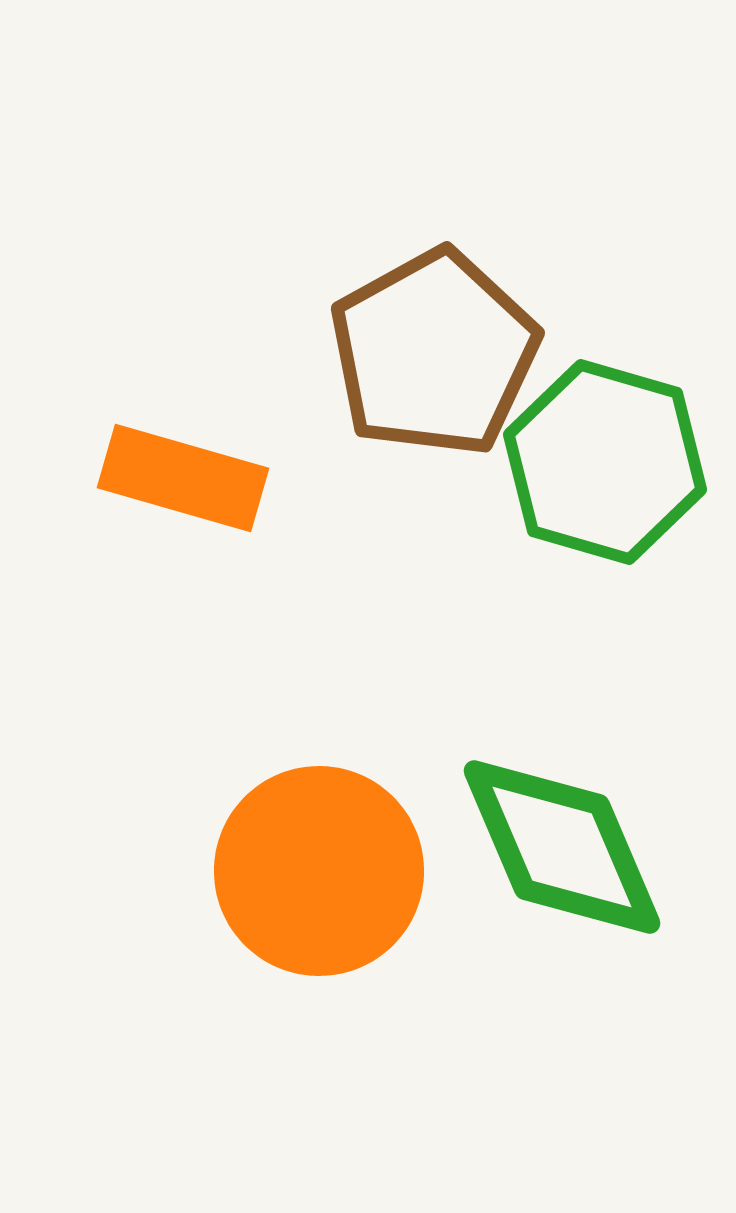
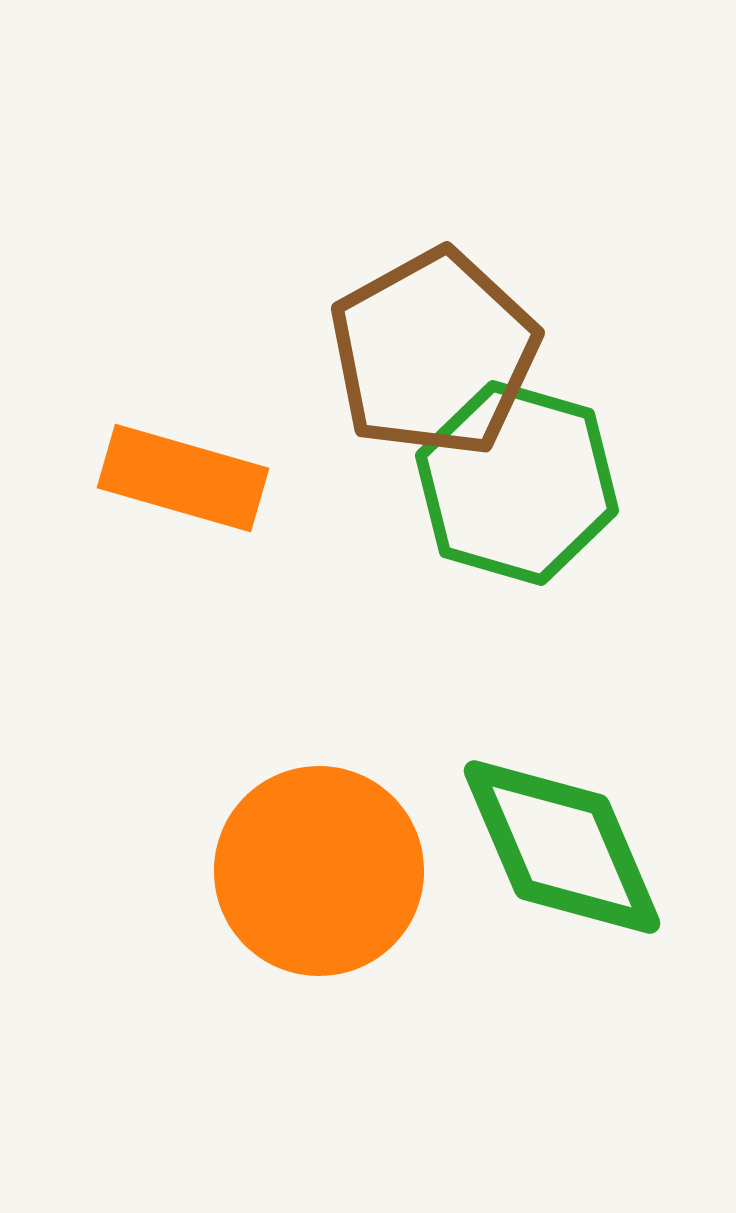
green hexagon: moved 88 px left, 21 px down
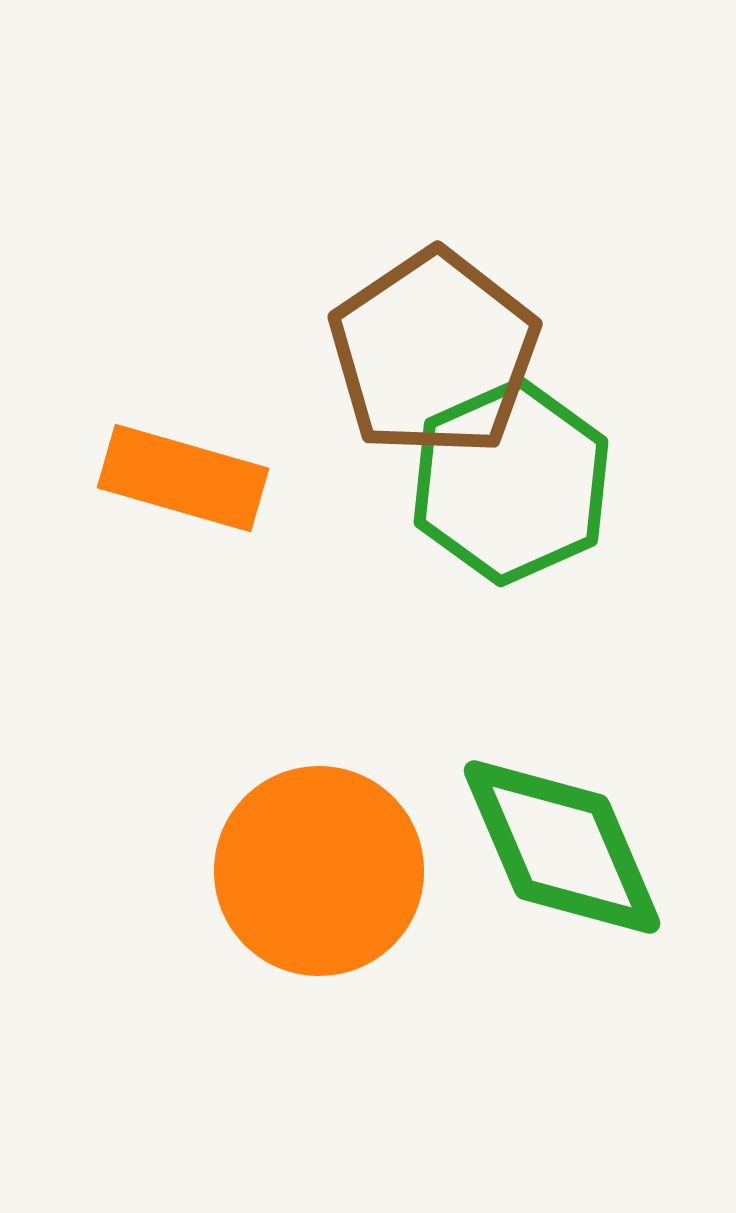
brown pentagon: rotated 5 degrees counterclockwise
green hexagon: moved 6 px left, 1 px up; rotated 20 degrees clockwise
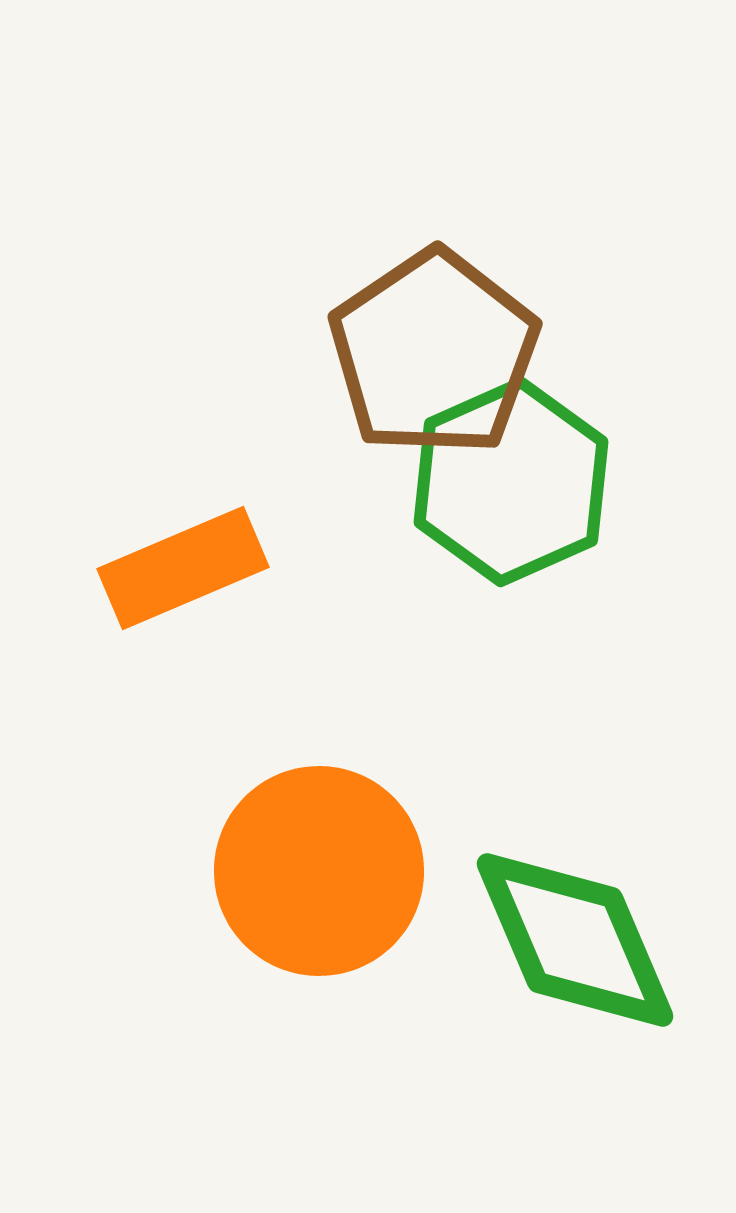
orange rectangle: moved 90 px down; rotated 39 degrees counterclockwise
green diamond: moved 13 px right, 93 px down
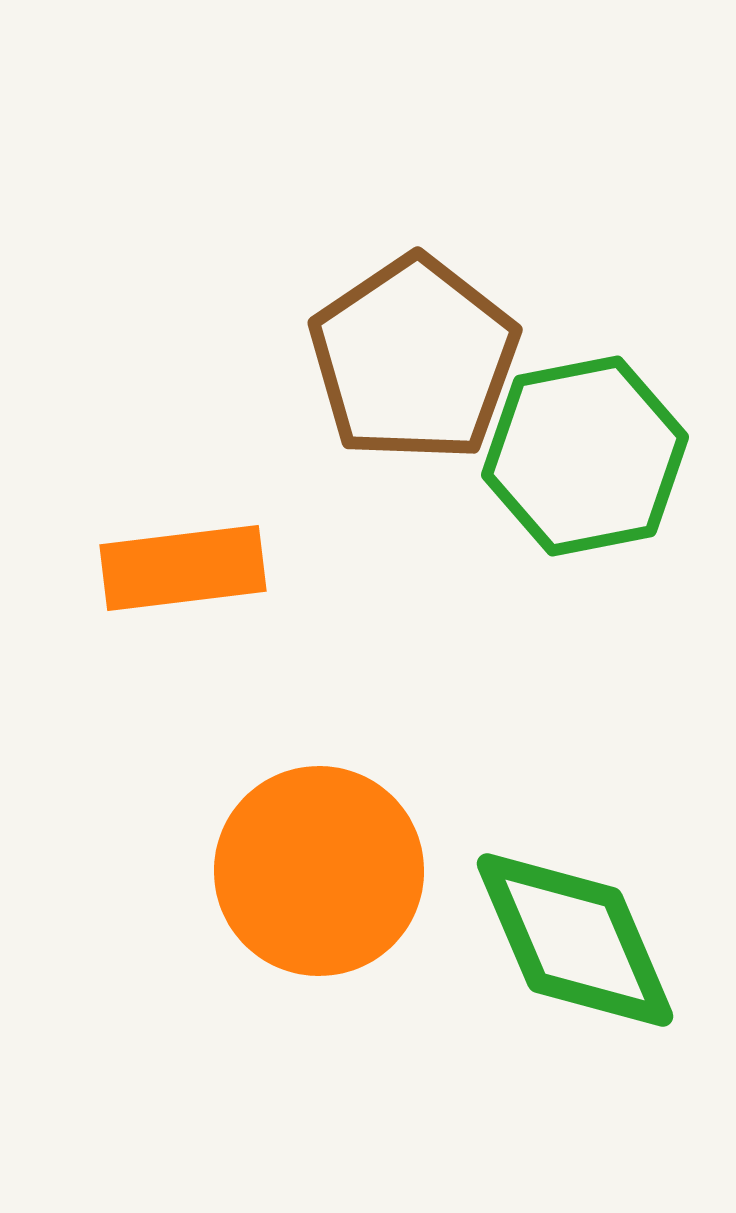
brown pentagon: moved 20 px left, 6 px down
green hexagon: moved 74 px right, 26 px up; rotated 13 degrees clockwise
orange rectangle: rotated 16 degrees clockwise
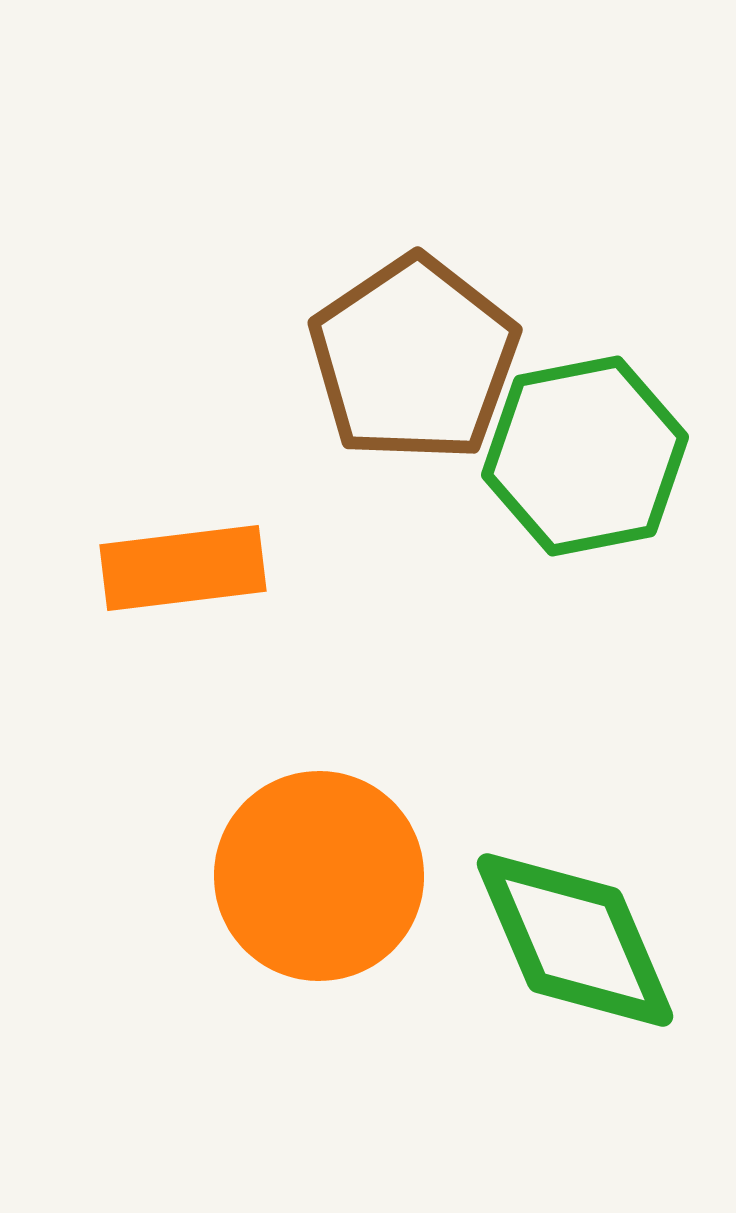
orange circle: moved 5 px down
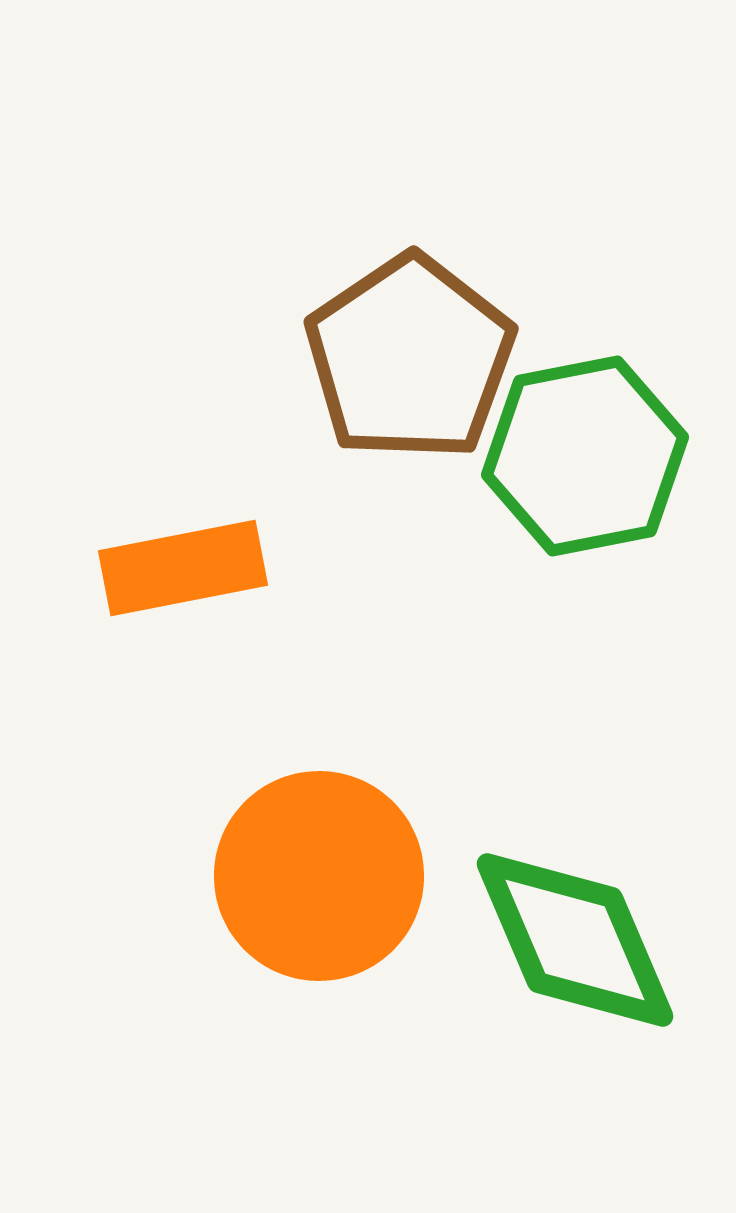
brown pentagon: moved 4 px left, 1 px up
orange rectangle: rotated 4 degrees counterclockwise
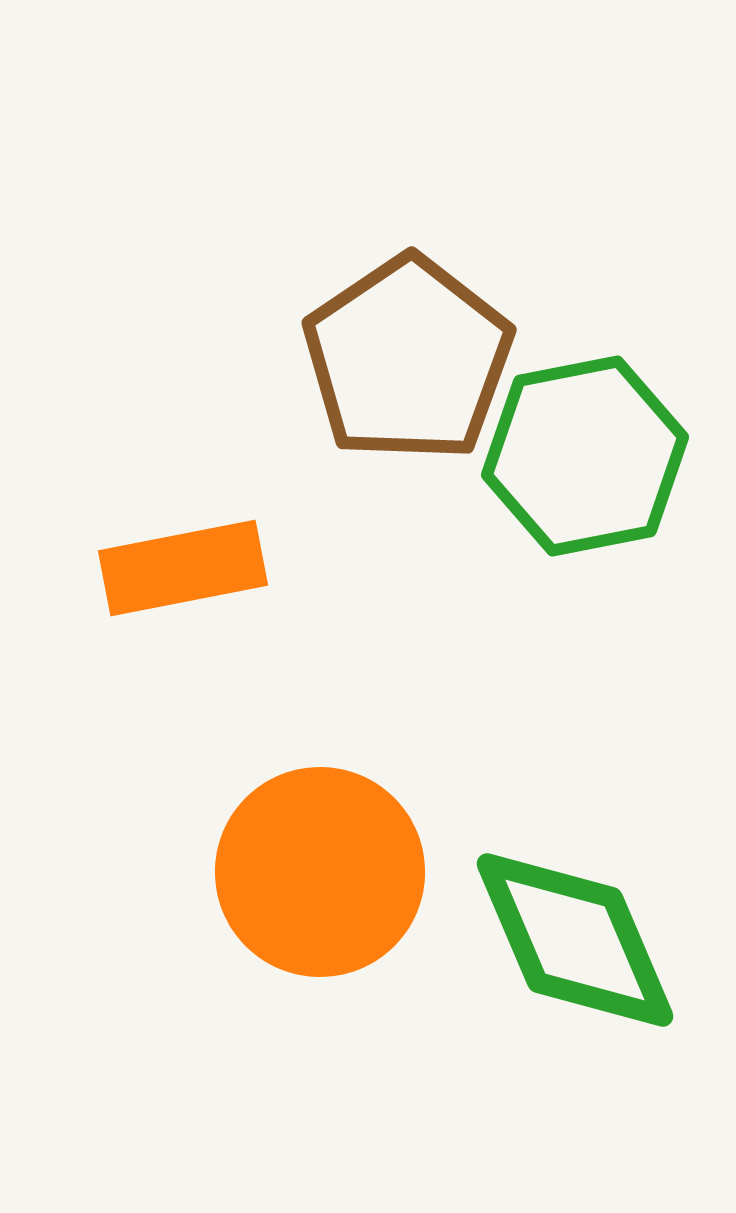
brown pentagon: moved 2 px left, 1 px down
orange circle: moved 1 px right, 4 px up
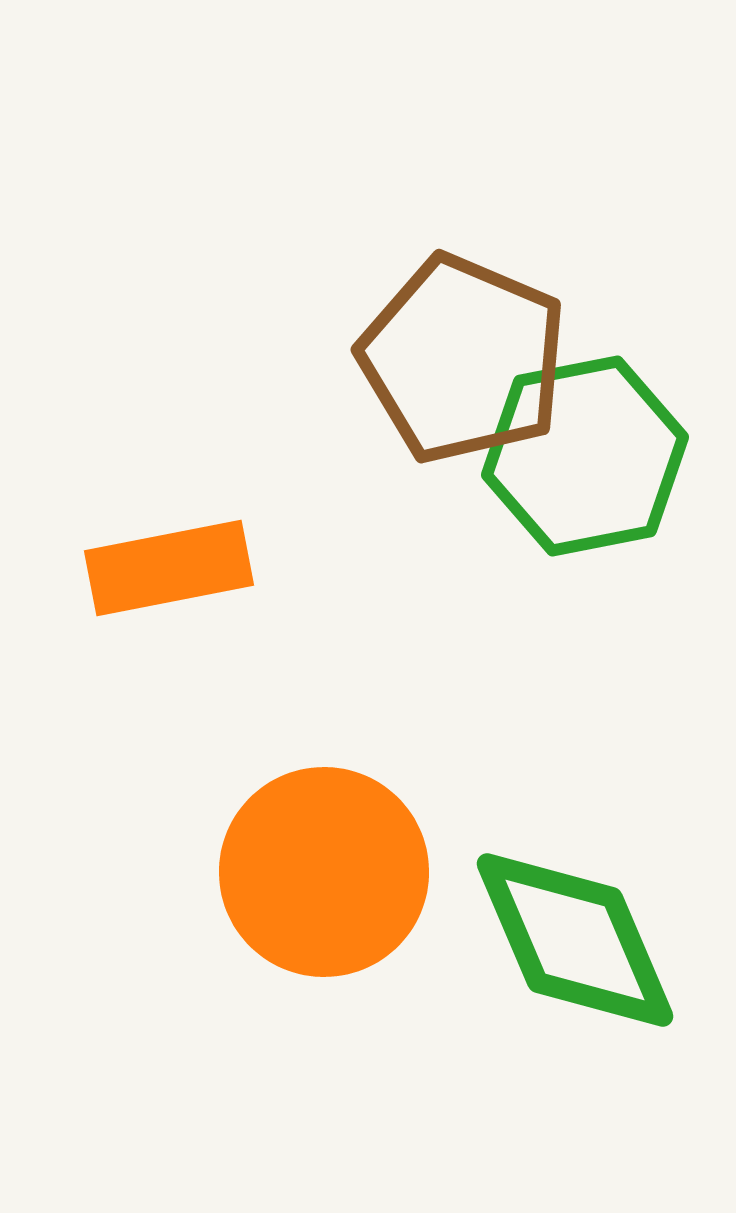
brown pentagon: moved 55 px right; rotated 15 degrees counterclockwise
orange rectangle: moved 14 px left
orange circle: moved 4 px right
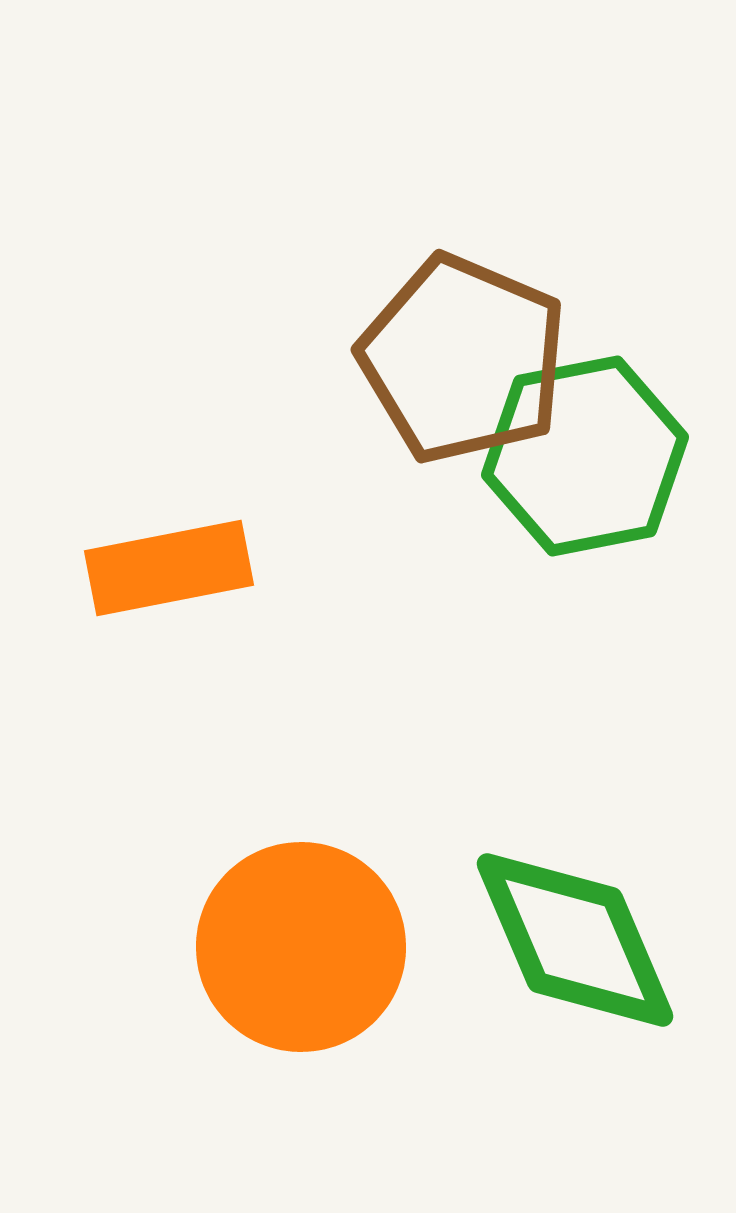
orange circle: moved 23 px left, 75 px down
